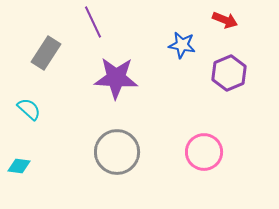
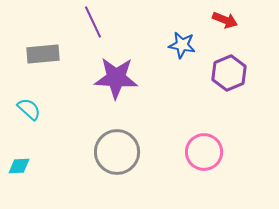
gray rectangle: moved 3 px left, 1 px down; rotated 52 degrees clockwise
cyan diamond: rotated 10 degrees counterclockwise
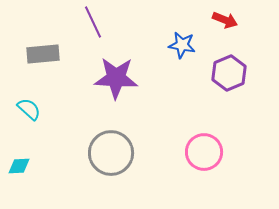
gray circle: moved 6 px left, 1 px down
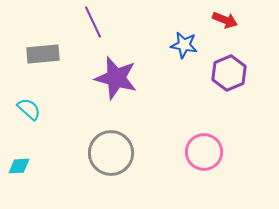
blue star: moved 2 px right
purple star: rotated 12 degrees clockwise
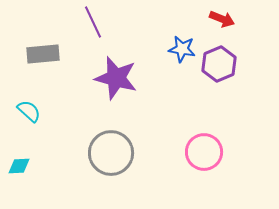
red arrow: moved 3 px left, 1 px up
blue star: moved 2 px left, 4 px down
purple hexagon: moved 10 px left, 9 px up
cyan semicircle: moved 2 px down
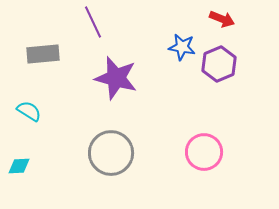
blue star: moved 2 px up
cyan semicircle: rotated 10 degrees counterclockwise
